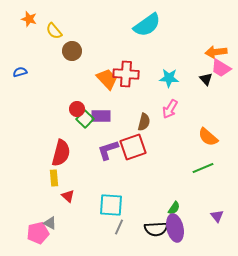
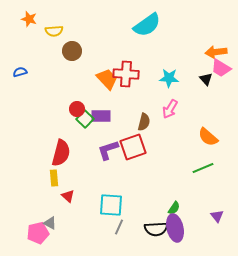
yellow semicircle: rotated 54 degrees counterclockwise
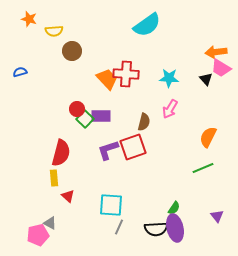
orange semicircle: rotated 75 degrees clockwise
pink pentagon: moved 2 px down
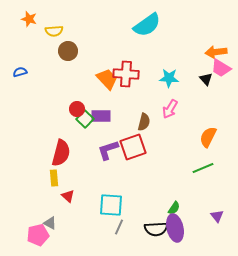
brown circle: moved 4 px left
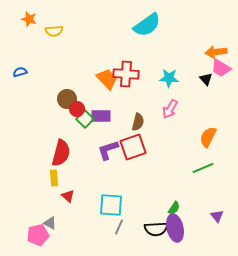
brown circle: moved 1 px left, 48 px down
brown semicircle: moved 6 px left
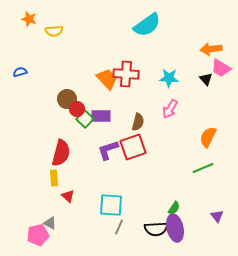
orange arrow: moved 5 px left, 3 px up
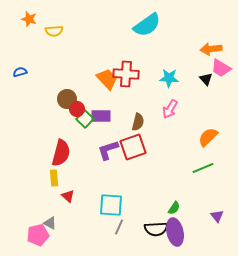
orange semicircle: rotated 20 degrees clockwise
purple ellipse: moved 4 px down
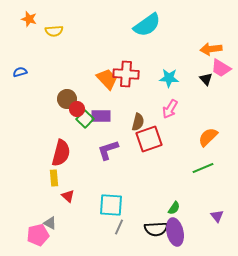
red square: moved 16 px right, 8 px up
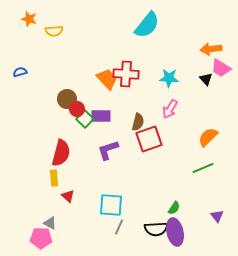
cyan semicircle: rotated 16 degrees counterclockwise
pink pentagon: moved 3 px right, 3 px down; rotated 15 degrees clockwise
